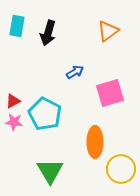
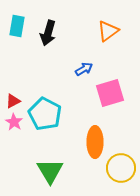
blue arrow: moved 9 px right, 3 px up
pink star: rotated 24 degrees clockwise
yellow circle: moved 1 px up
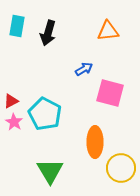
orange triangle: rotated 30 degrees clockwise
pink square: rotated 32 degrees clockwise
red triangle: moved 2 px left
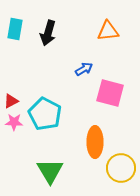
cyan rectangle: moved 2 px left, 3 px down
pink star: rotated 30 degrees counterclockwise
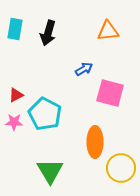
red triangle: moved 5 px right, 6 px up
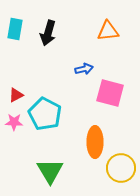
blue arrow: rotated 18 degrees clockwise
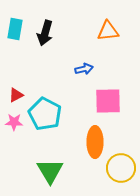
black arrow: moved 3 px left
pink square: moved 2 px left, 8 px down; rotated 16 degrees counterclockwise
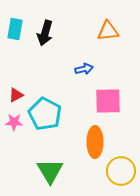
yellow circle: moved 3 px down
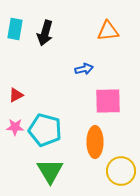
cyan pentagon: moved 16 px down; rotated 12 degrees counterclockwise
pink star: moved 1 px right, 5 px down
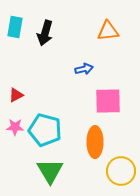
cyan rectangle: moved 2 px up
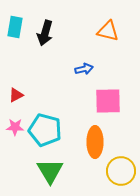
orange triangle: rotated 20 degrees clockwise
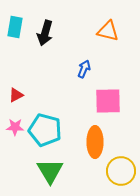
blue arrow: rotated 54 degrees counterclockwise
